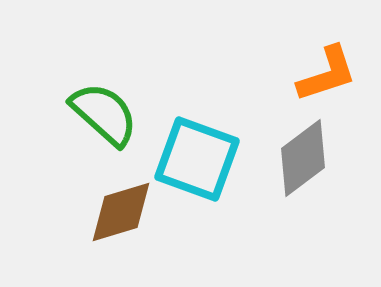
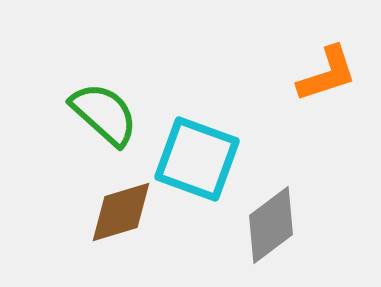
gray diamond: moved 32 px left, 67 px down
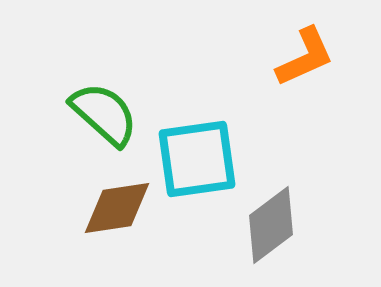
orange L-shape: moved 22 px left, 17 px up; rotated 6 degrees counterclockwise
cyan square: rotated 28 degrees counterclockwise
brown diamond: moved 4 px left, 4 px up; rotated 8 degrees clockwise
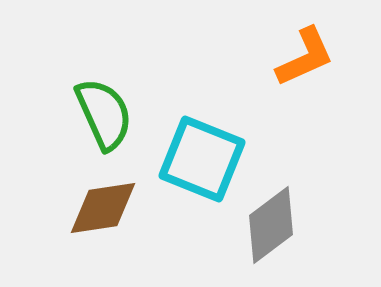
green semicircle: rotated 24 degrees clockwise
cyan square: moved 5 px right; rotated 30 degrees clockwise
brown diamond: moved 14 px left
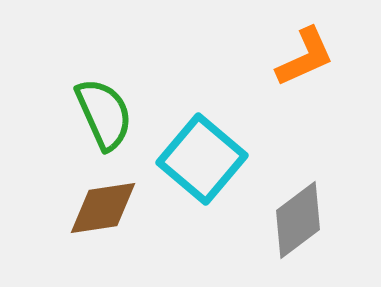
cyan square: rotated 18 degrees clockwise
gray diamond: moved 27 px right, 5 px up
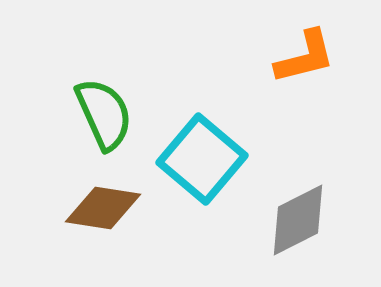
orange L-shape: rotated 10 degrees clockwise
brown diamond: rotated 18 degrees clockwise
gray diamond: rotated 10 degrees clockwise
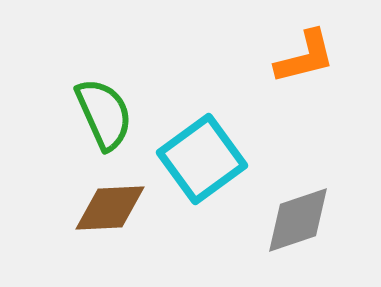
cyan square: rotated 14 degrees clockwise
brown diamond: moved 7 px right; rotated 12 degrees counterclockwise
gray diamond: rotated 8 degrees clockwise
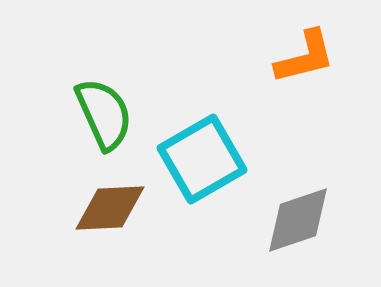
cyan square: rotated 6 degrees clockwise
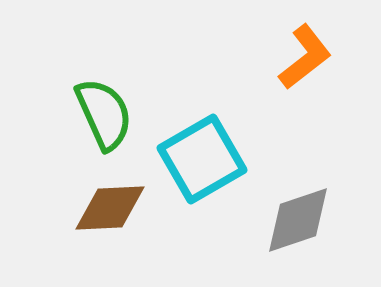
orange L-shape: rotated 24 degrees counterclockwise
